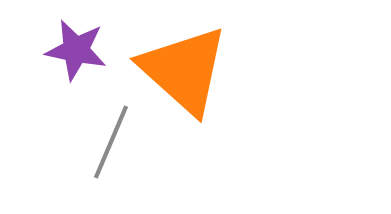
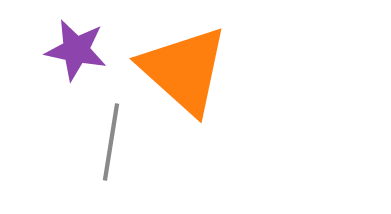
gray line: rotated 14 degrees counterclockwise
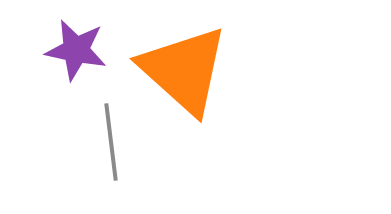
gray line: rotated 16 degrees counterclockwise
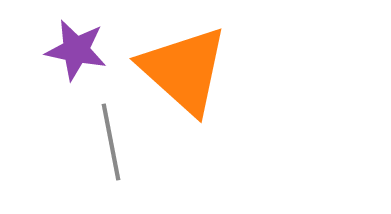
gray line: rotated 4 degrees counterclockwise
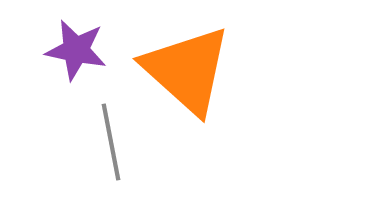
orange triangle: moved 3 px right
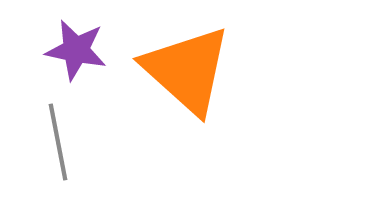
gray line: moved 53 px left
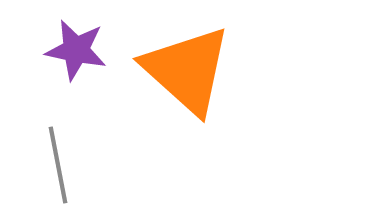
gray line: moved 23 px down
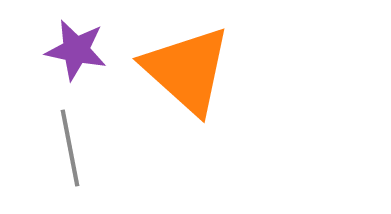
gray line: moved 12 px right, 17 px up
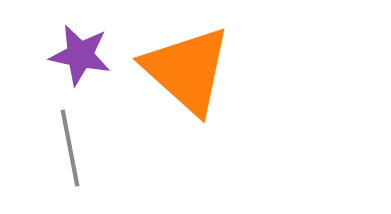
purple star: moved 4 px right, 5 px down
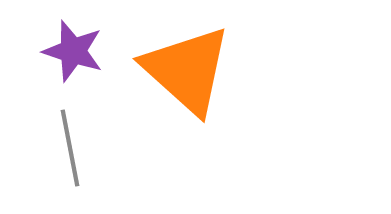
purple star: moved 7 px left, 4 px up; rotated 6 degrees clockwise
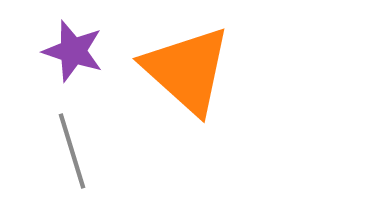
gray line: moved 2 px right, 3 px down; rotated 6 degrees counterclockwise
